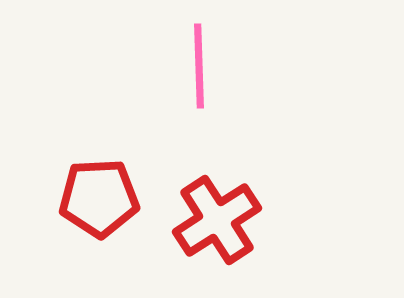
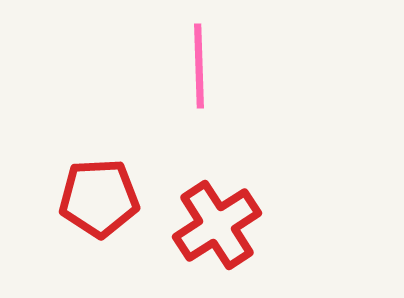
red cross: moved 5 px down
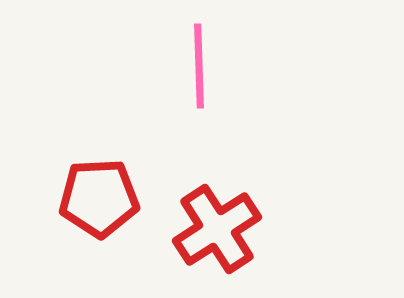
red cross: moved 4 px down
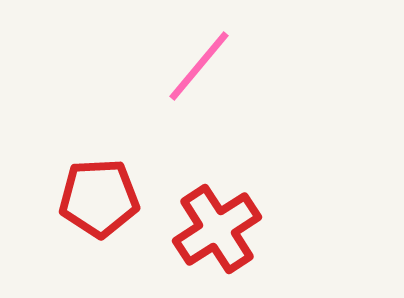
pink line: rotated 42 degrees clockwise
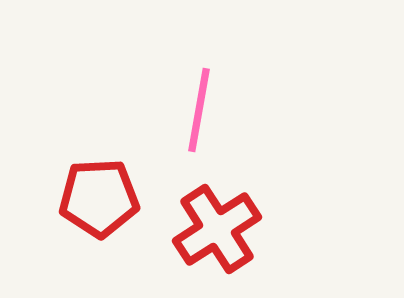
pink line: moved 44 px down; rotated 30 degrees counterclockwise
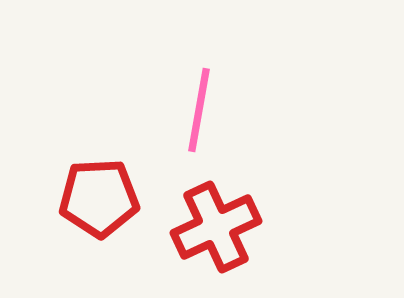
red cross: moved 1 px left, 2 px up; rotated 8 degrees clockwise
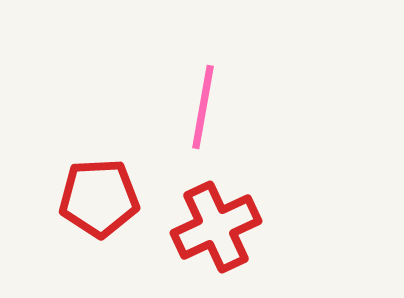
pink line: moved 4 px right, 3 px up
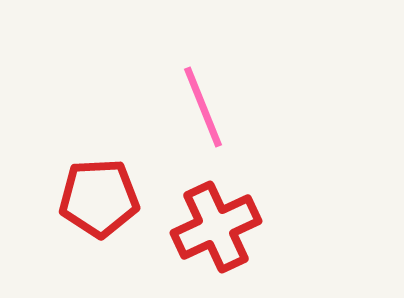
pink line: rotated 32 degrees counterclockwise
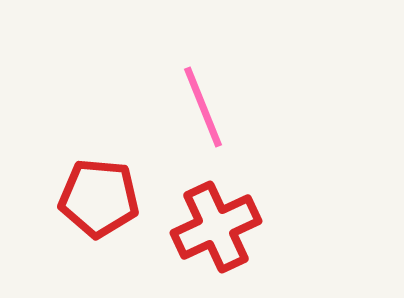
red pentagon: rotated 8 degrees clockwise
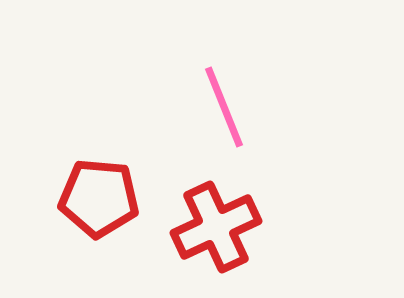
pink line: moved 21 px right
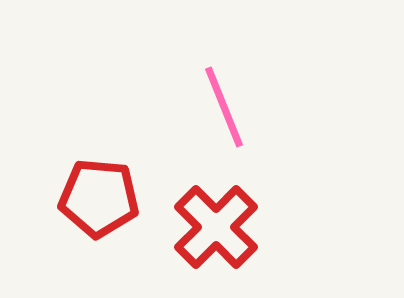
red cross: rotated 20 degrees counterclockwise
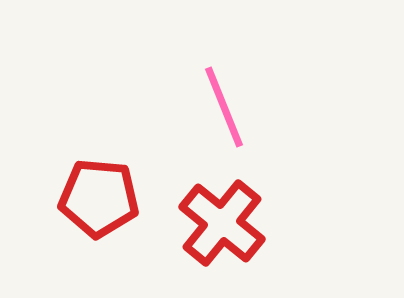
red cross: moved 6 px right, 4 px up; rotated 6 degrees counterclockwise
